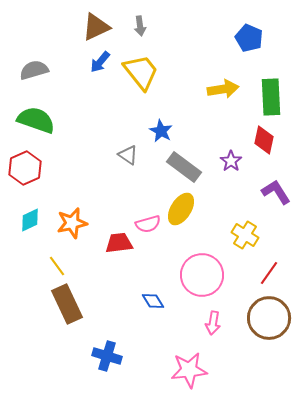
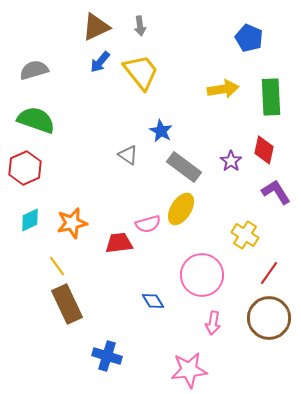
red diamond: moved 10 px down
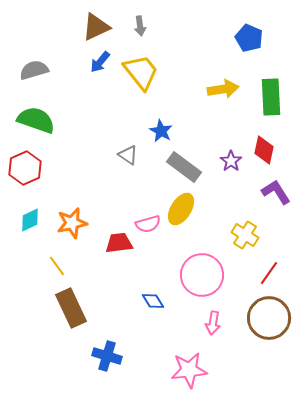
brown rectangle: moved 4 px right, 4 px down
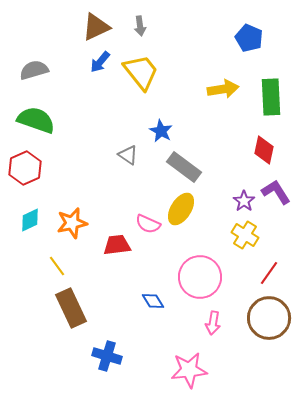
purple star: moved 13 px right, 40 px down
pink semicircle: rotated 40 degrees clockwise
red trapezoid: moved 2 px left, 2 px down
pink circle: moved 2 px left, 2 px down
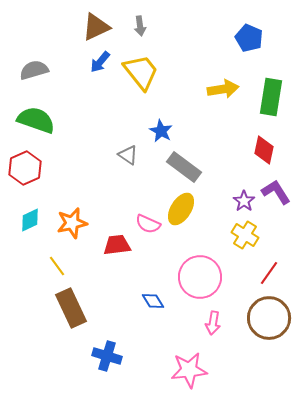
green rectangle: rotated 12 degrees clockwise
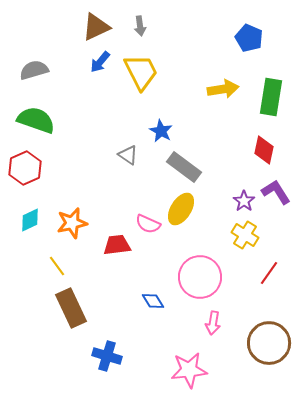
yellow trapezoid: rotated 12 degrees clockwise
brown circle: moved 25 px down
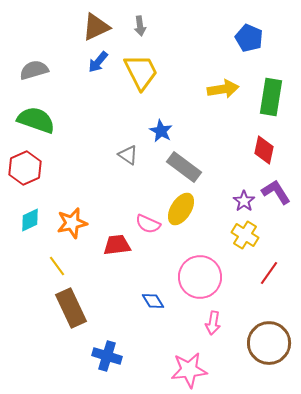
blue arrow: moved 2 px left
